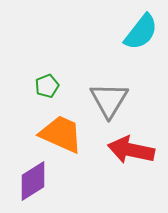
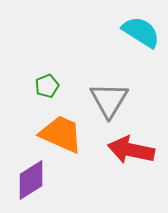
cyan semicircle: rotated 96 degrees counterclockwise
purple diamond: moved 2 px left, 1 px up
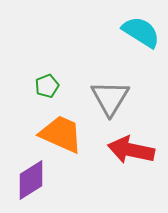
gray triangle: moved 1 px right, 2 px up
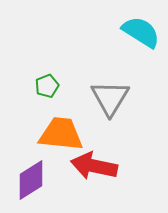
orange trapezoid: rotated 18 degrees counterclockwise
red arrow: moved 37 px left, 16 px down
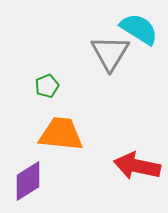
cyan semicircle: moved 2 px left, 3 px up
gray triangle: moved 45 px up
red arrow: moved 43 px right
purple diamond: moved 3 px left, 1 px down
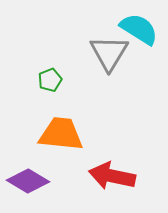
gray triangle: moved 1 px left
green pentagon: moved 3 px right, 6 px up
red arrow: moved 25 px left, 10 px down
purple diamond: rotated 63 degrees clockwise
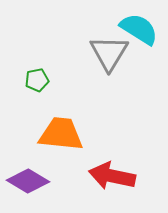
green pentagon: moved 13 px left; rotated 10 degrees clockwise
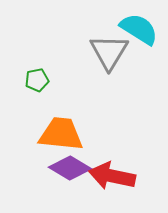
gray triangle: moved 1 px up
purple diamond: moved 42 px right, 13 px up
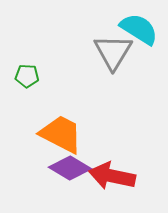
gray triangle: moved 4 px right
green pentagon: moved 10 px left, 4 px up; rotated 15 degrees clockwise
orange trapezoid: rotated 21 degrees clockwise
